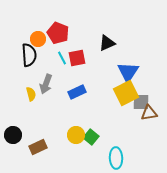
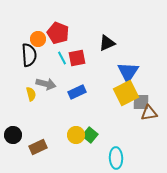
gray arrow: rotated 96 degrees counterclockwise
green square: moved 1 px left, 2 px up
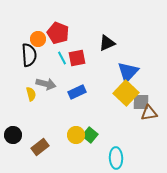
blue triangle: rotated 10 degrees clockwise
yellow square: rotated 20 degrees counterclockwise
brown rectangle: moved 2 px right; rotated 12 degrees counterclockwise
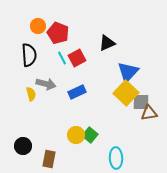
orange circle: moved 13 px up
red square: rotated 18 degrees counterclockwise
black circle: moved 10 px right, 11 px down
brown rectangle: moved 9 px right, 12 px down; rotated 42 degrees counterclockwise
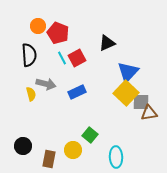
yellow circle: moved 3 px left, 15 px down
cyan ellipse: moved 1 px up
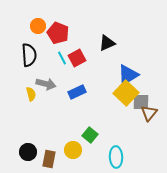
blue triangle: moved 3 px down; rotated 15 degrees clockwise
brown triangle: rotated 42 degrees counterclockwise
black circle: moved 5 px right, 6 px down
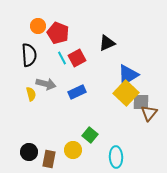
black circle: moved 1 px right
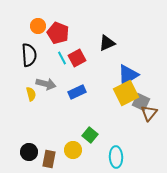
yellow square: rotated 20 degrees clockwise
gray square: rotated 24 degrees clockwise
